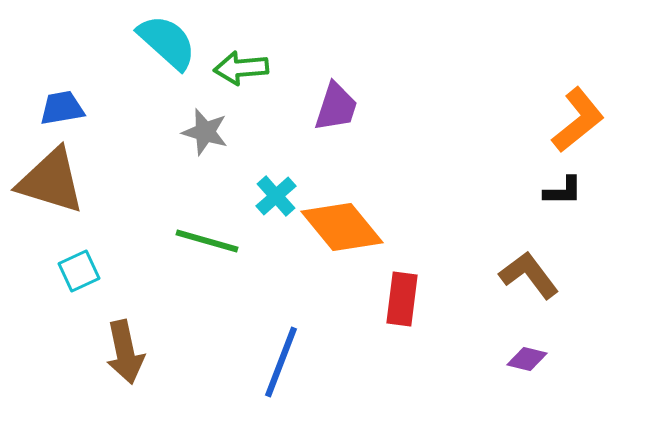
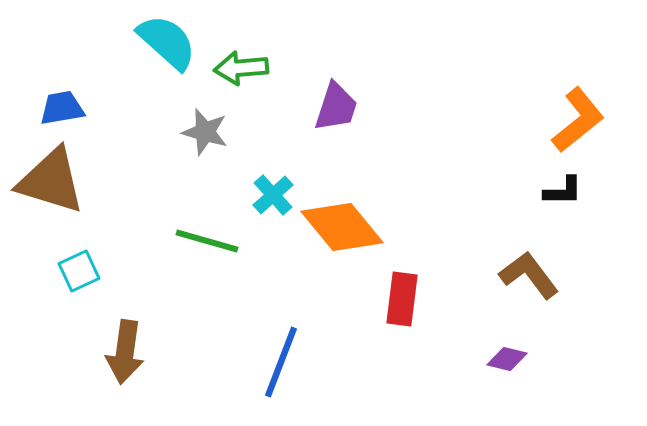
cyan cross: moved 3 px left, 1 px up
brown arrow: rotated 20 degrees clockwise
purple diamond: moved 20 px left
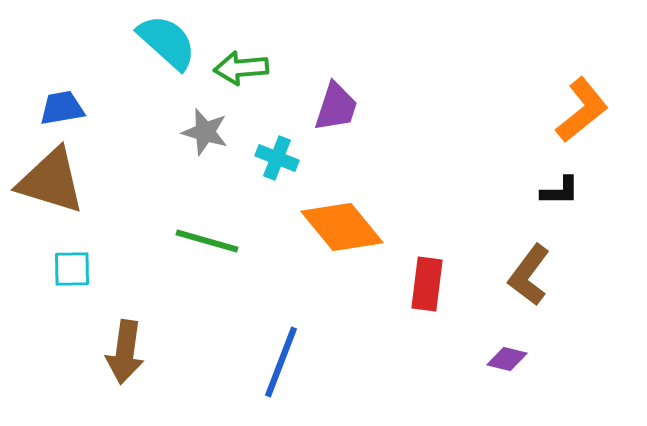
orange L-shape: moved 4 px right, 10 px up
black L-shape: moved 3 px left
cyan cross: moved 4 px right, 37 px up; rotated 27 degrees counterclockwise
cyan square: moved 7 px left, 2 px up; rotated 24 degrees clockwise
brown L-shape: rotated 106 degrees counterclockwise
red rectangle: moved 25 px right, 15 px up
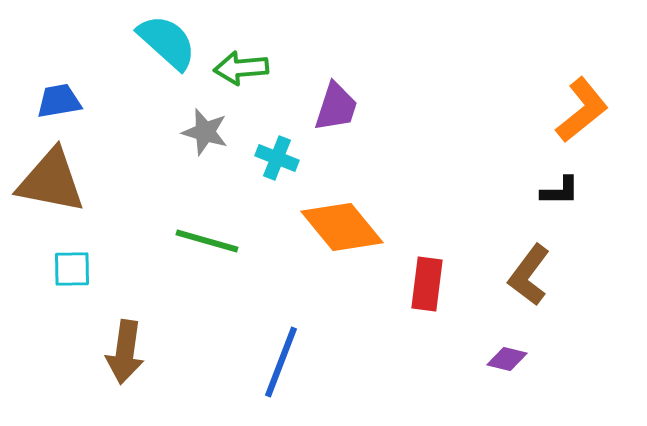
blue trapezoid: moved 3 px left, 7 px up
brown triangle: rotated 6 degrees counterclockwise
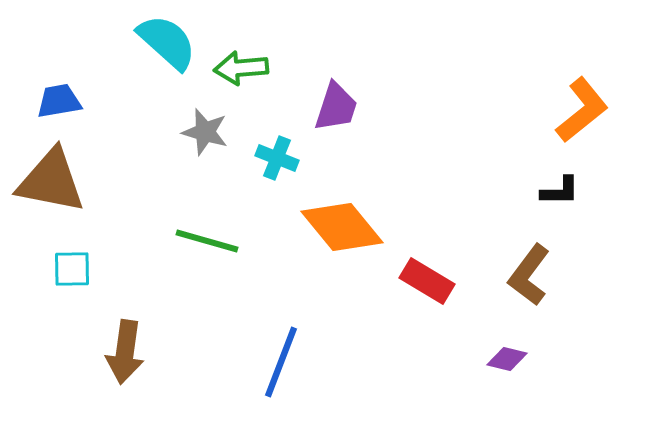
red rectangle: moved 3 px up; rotated 66 degrees counterclockwise
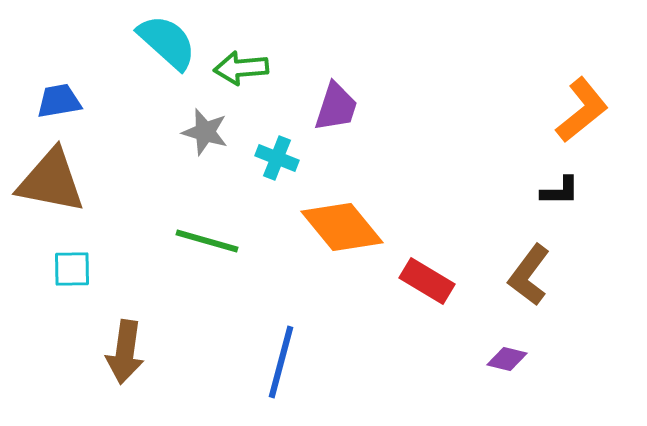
blue line: rotated 6 degrees counterclockwise
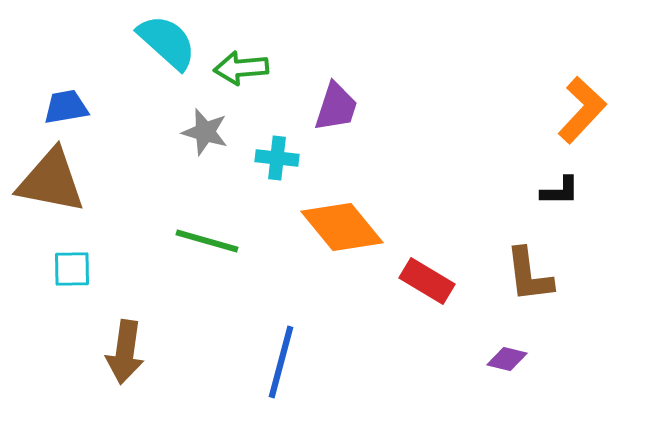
blue trapezoid: moved 7 px right, 6 px down
orange L-shape: rotated 8 degrees counterclockwise
cyan cross: rotated 15 degrees counterclockwise
brown L-shape: rotated 44 degrees counterclockwise
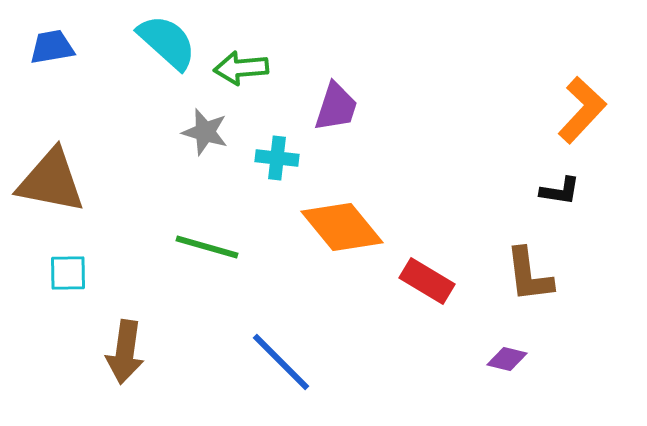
blue trapezoid: moved 14 px left, 60 px up
black L-shape: rotated 9 degrees clockwise
green line: moved 6 px down
cyan square: moved 4 px left, 4 px down
blue line: rotated 60 degrees counterclockwise
